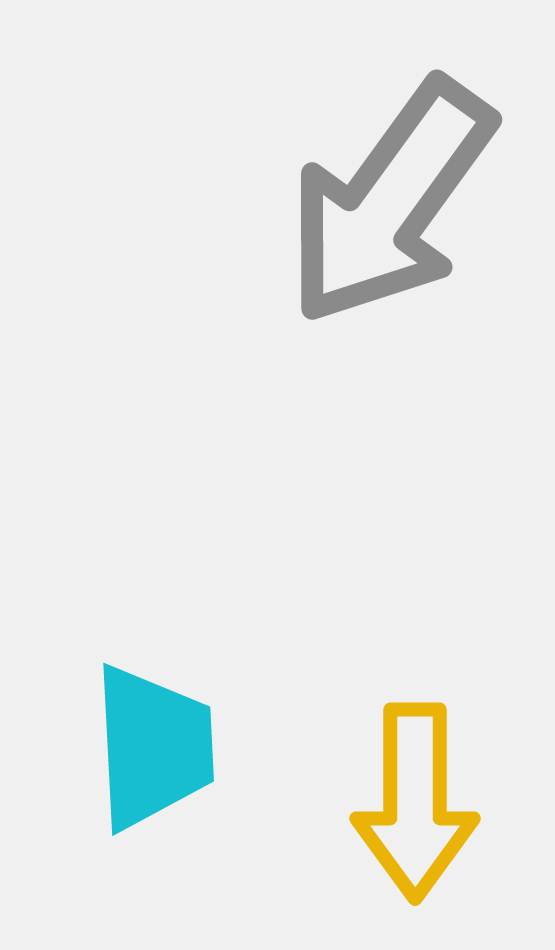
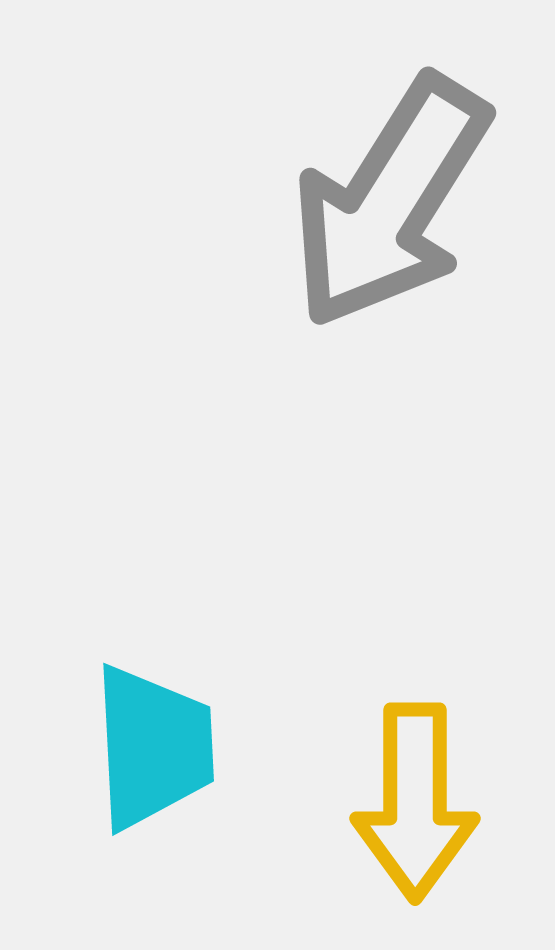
gray arrow: rotated 4 degrees counterclockwise
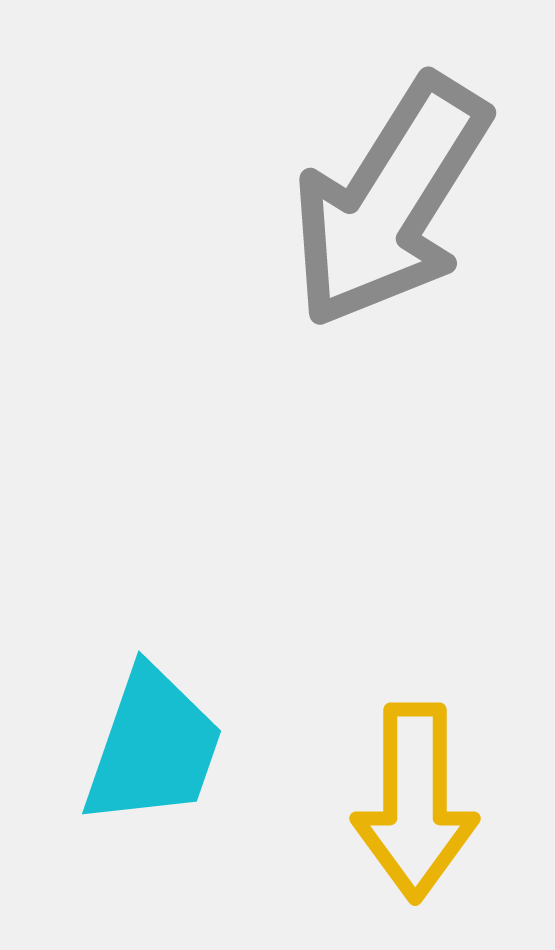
cyan trapezoid: rotated 22 degrees clockwise
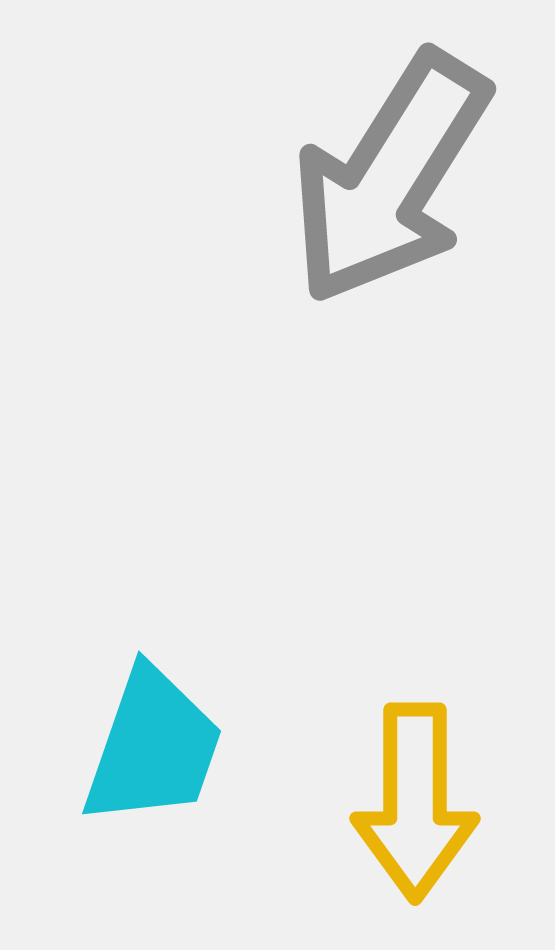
gray arrow: moved 24 px up
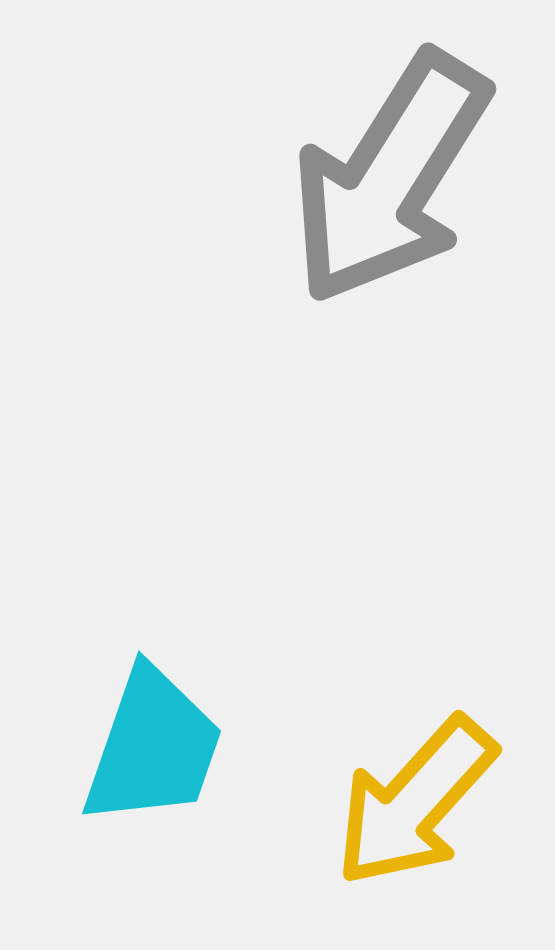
yellow arrow: rotated 42 degrees clockwise
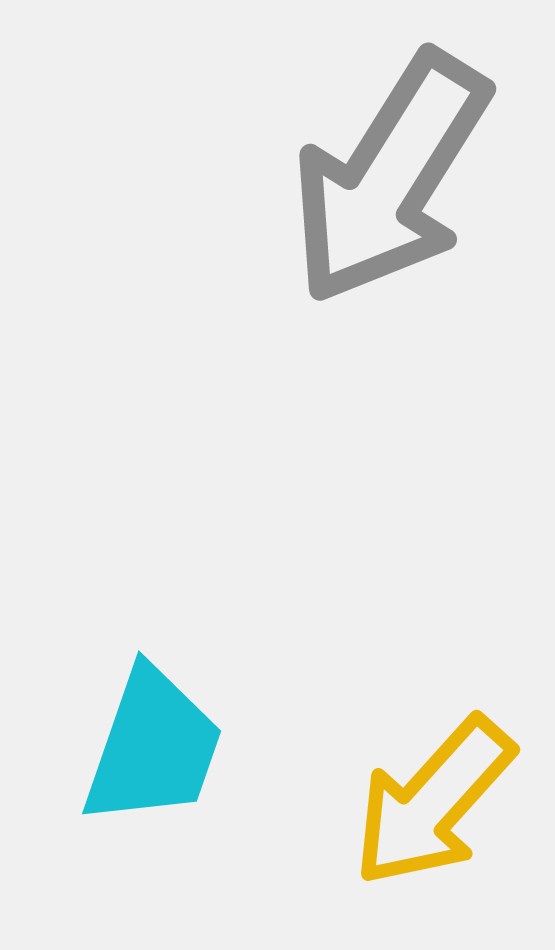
yellow arrow: moved 18 px right
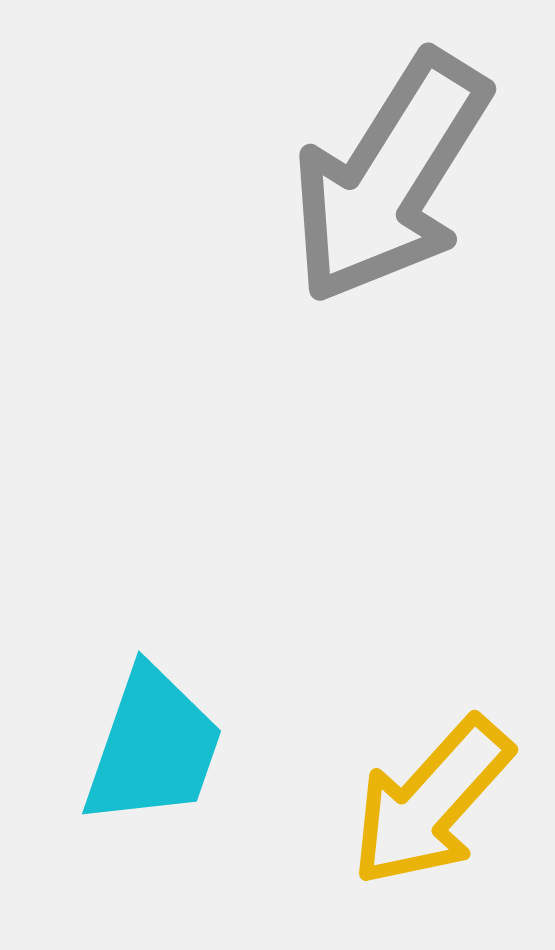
yellow arrow: moved 2 px left
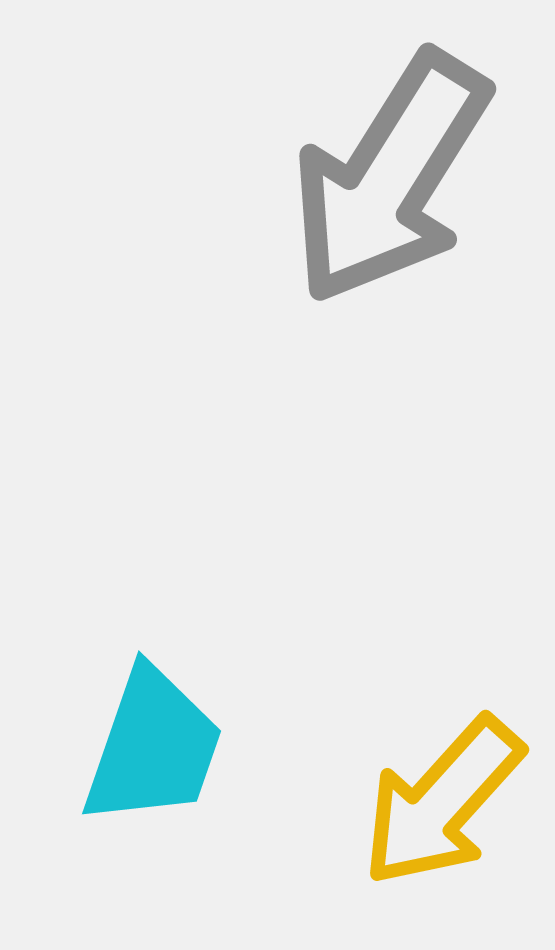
yellow arrow: moved 11 px right
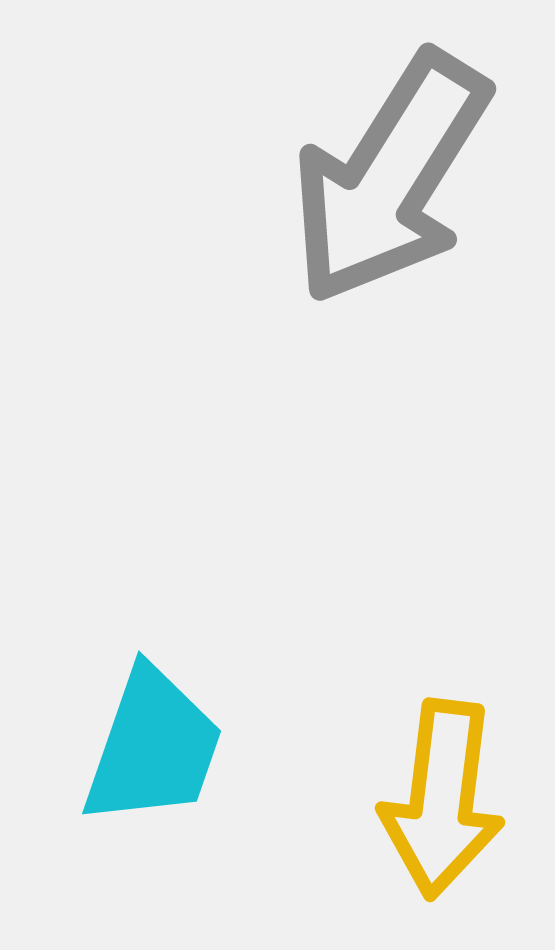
yellow arrow: moved 3 px up; rotated 35 degrees counterclockwise
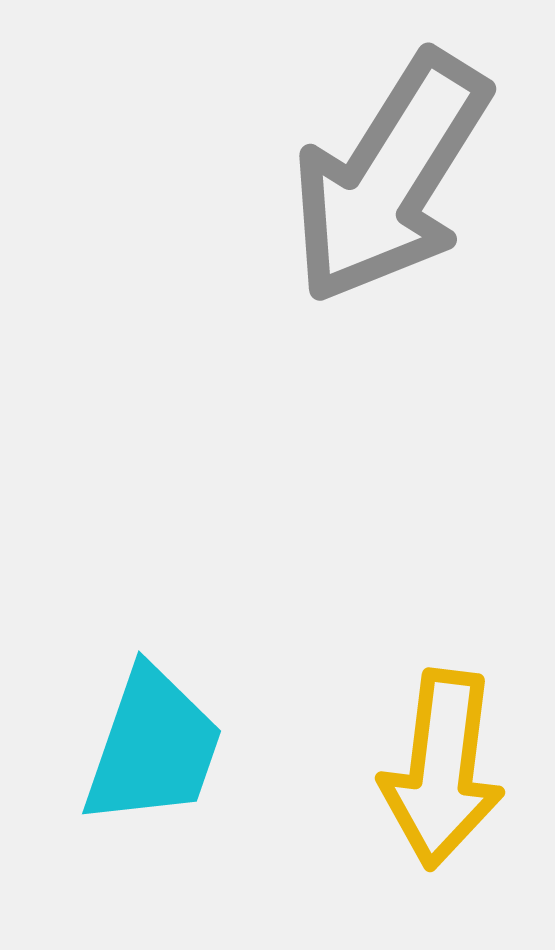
yellow arrow: moved 30 px up
